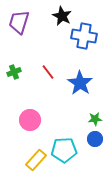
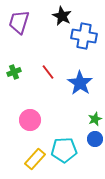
green star: rotated 16 degrees counterclockwise
yellow rectangle: moved 1 px left, 1 px up
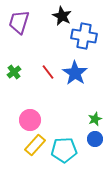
green cross: rotated 16 degrees counterclockwise
blue star: moved 5 px left, 10 px up
yellow rectangle: moved 14 px up
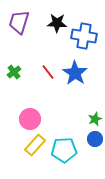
black star: moved 5 px left, 7 px down; rotated 24 degrees counterclockwise
pink circle: moved 1 px up
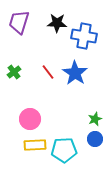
yellow rectangle: rotated 45 degrees clockwise
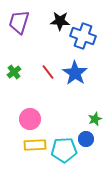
black star: moved 3 px right, 2 px up
blue cross: moved 1 px left; rotated 10 degrees clockwise
blue circle: moved 9 px left
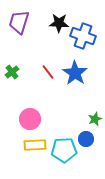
black star: moved 1 px left, 2 px down
green cross: moved 2 px left
